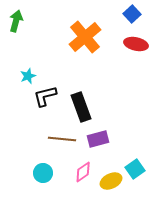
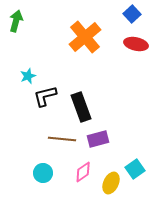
yellow ellipse: moved 2 px down; rotated 40 degrees counterclockwise
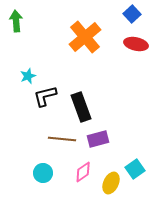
green arrow: rotated 20 degrees counterclockwise
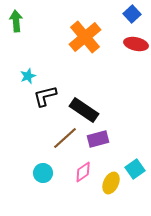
black rectangle: moved 3 px right, 3 px down; rotated 36 degrees counterclockwise
brown line: moved 3 px right, 1 px up; rotated 48 degrees counterclockwise
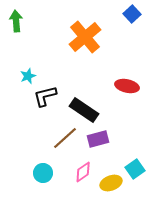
red ellipse: moved 9 px left, 42 px down
yellow ellipse: rotated 45 degrees clockwise
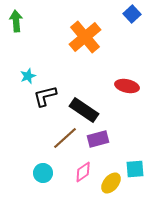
cyan square: rotated 30 degrees clockwise
yellow ellipse: rotated 30 degrees counterclockwise
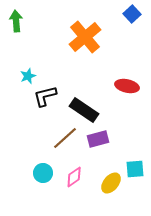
pink diamond: moved 9 px left, 5 px down
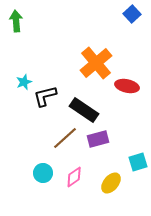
orange cross: moved 11 px right, 26 px down
cyan star: moved 4 px left, 6 px down
cyan square: moved 3 px right, 7 px up; rotated 12 degrees counterclockwise
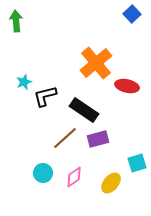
cyan square: moved 1 px left, 1 px down
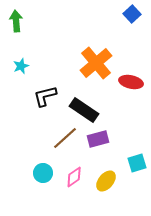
cyan star: moved 3 px left, 16 px up
red ellipse: moved 4 px right, 4 px up
yellow ellipse: moved 5 px left, 2 px up
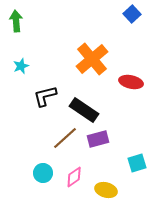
orange cross: moved 4 px left, 4 px up
yellow ellipse: moved 9 px down; rotated 65 degrees clockwise
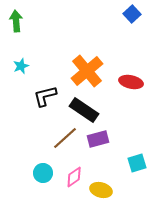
orange cross: moved 5 px left, 12 px down
yellow ellipse: moved 5 px left
